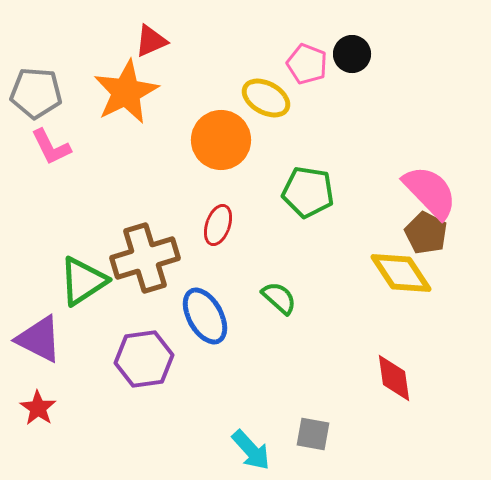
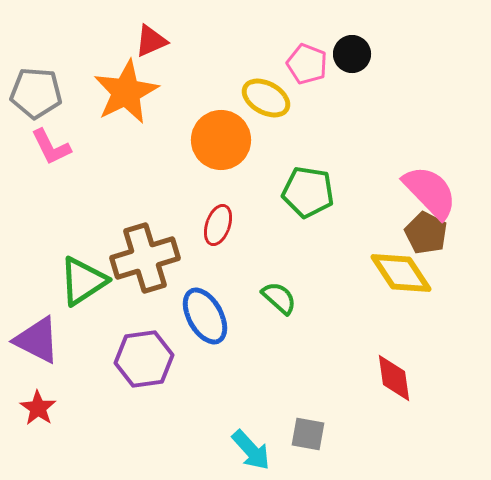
purple triangle: moved 2 px left, 1 px down
gray square: moved 5 px left
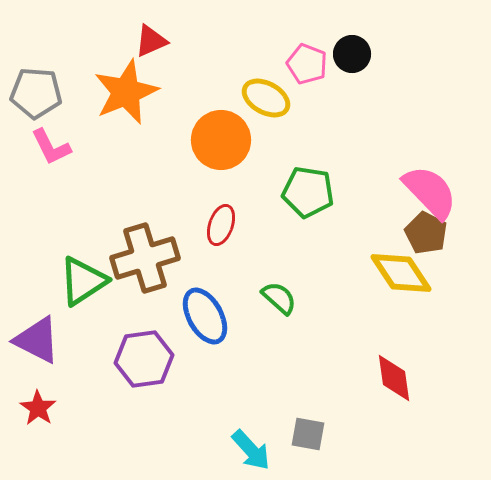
orange star: rotated 4 degrees clockwise
red ellipse: moved 3 px right
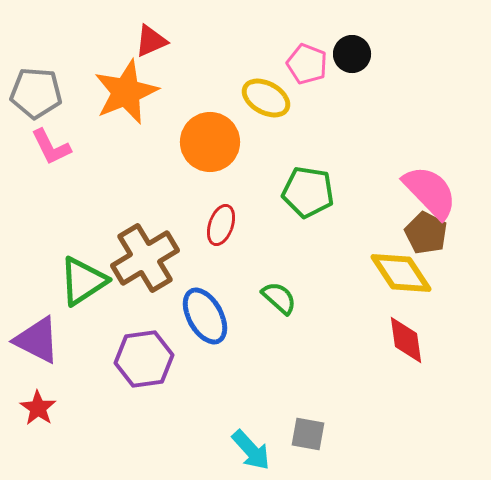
orange circle: moved 11 px left, 2 px down
brown cross: rotated 14 degrees counterclockwise
red diamond: moved 12 px right, 38 px up
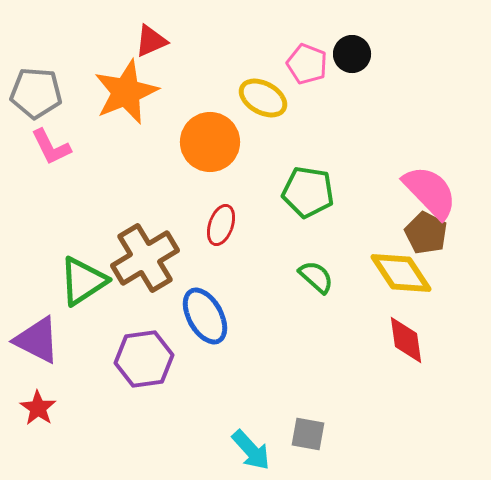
yellow ellipse: moved 3 px left
green semicircle: moved 37 px right, 21 px up
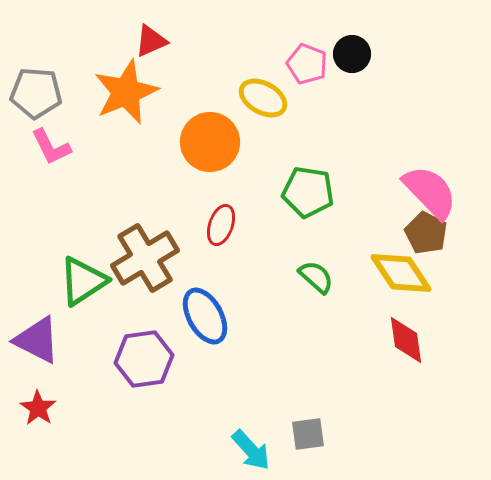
gray square: rotated 18 degrees counterclockwise
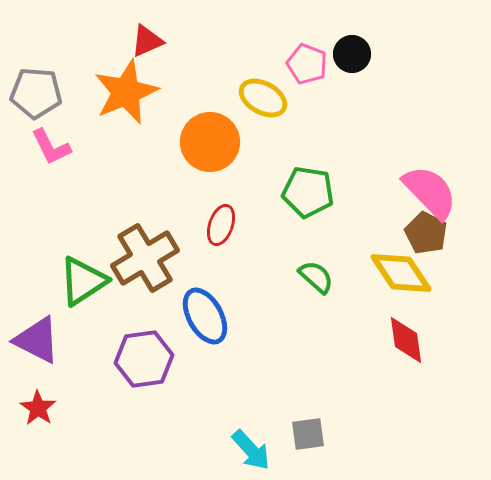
red triangle: moved 4 px left
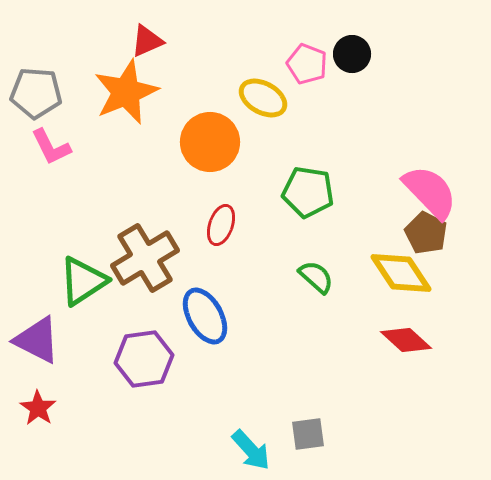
red diamond: rotated 39 degrees counterclockwise
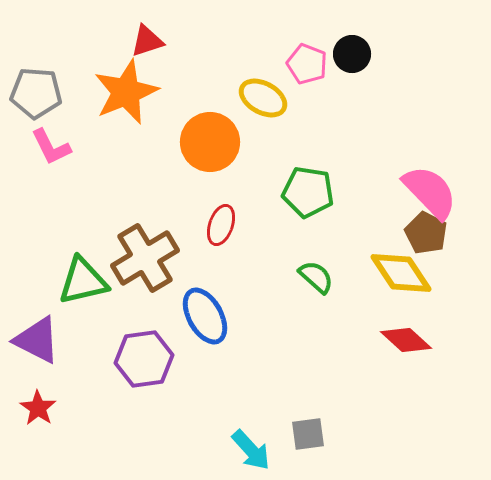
red triangle: rotated 6 degrees clockwise
green triangle: rotated 20 degrees clockwise
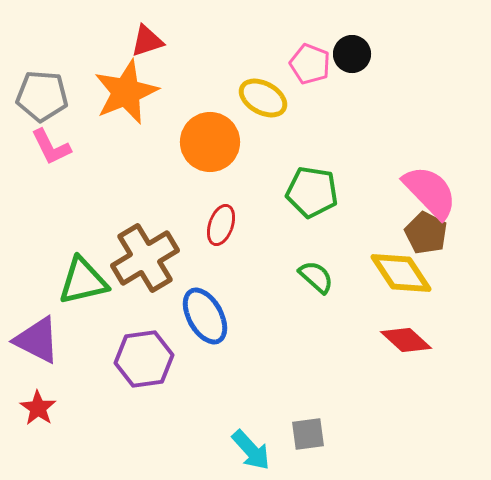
pink pentagon: moved 3 px right
gray pentagon: moved 6 px right, 3 px down
green pentagon: moved 4 px right
